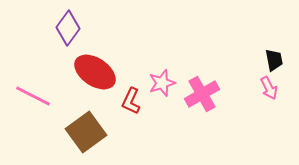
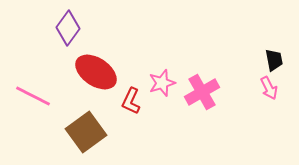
red ellipse: moved 1 px right
pink cross: moved 2 px up
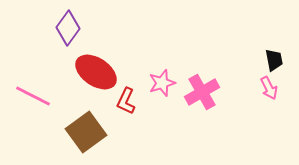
red L-shape: moved 5 px left
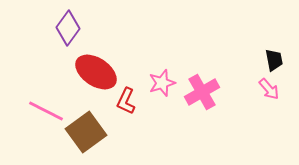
pink arrow: moved 1 px down; rotated 15 degrees counterclockwise
pink line: moved 13 px right, 15 px down
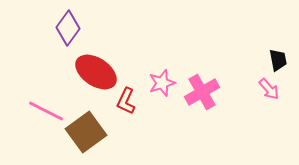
black trapezoid: moved 4 px right
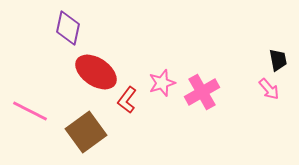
purple diamond: rotated 24 degrees counterclockwise
red L-shape: moved 1 px right, 1 px up; rotated 12 degrees clockwise
pink line: moved 16 px left
